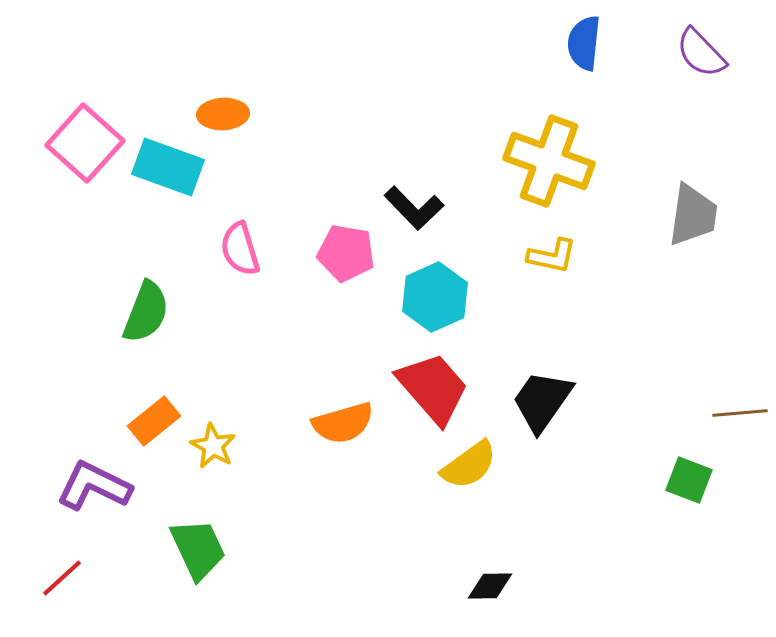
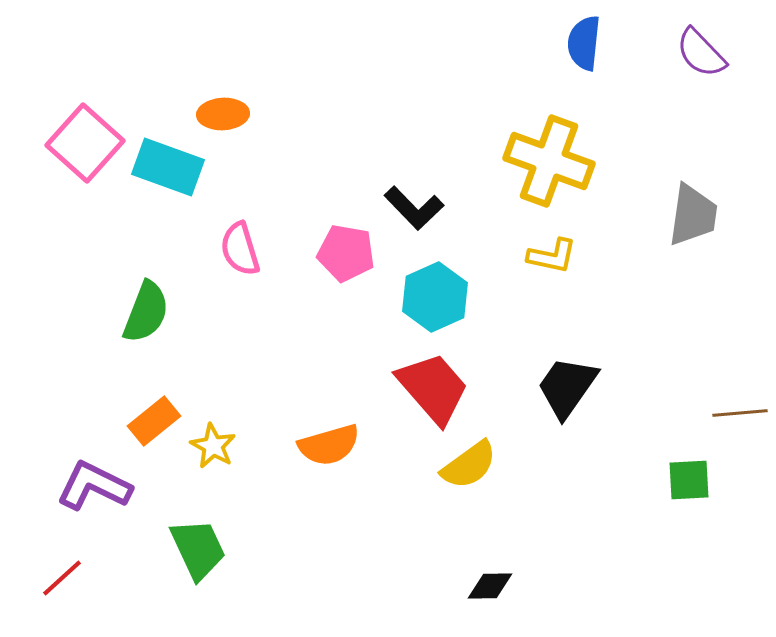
black trapezoid: moved 25 px right, 14 px up
orange semicircle: moved 14 px left, 22 px down
green square: rotated 24 degrees counterclockwise
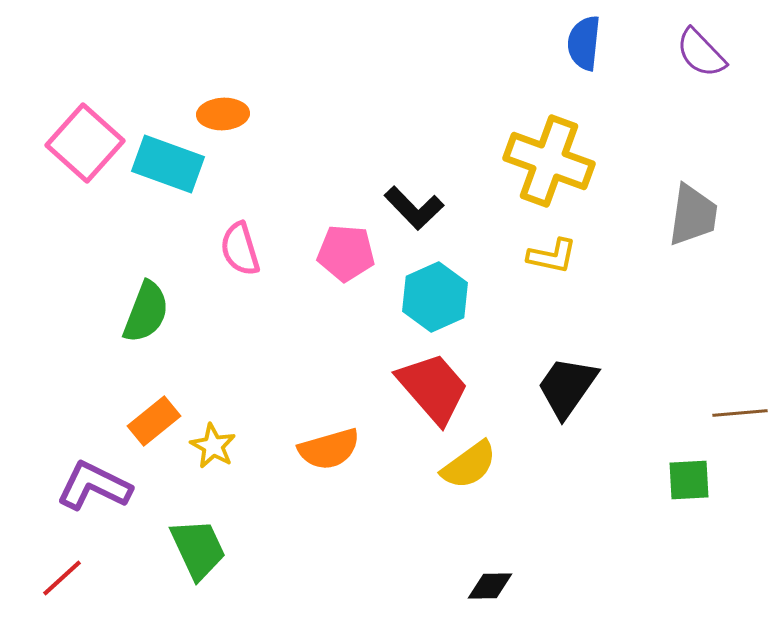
cyan rectangle: moved 3 px up
pink pentagon: rotated 6 degrees counterclockwise
orange semicircle: moved 4 px down
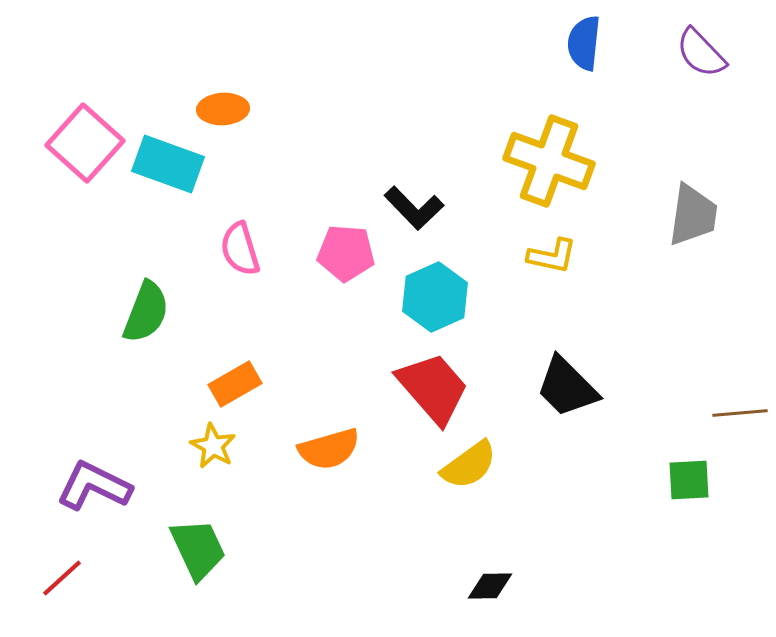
orange ellipse: moved 5 px up
black trapezoid: rotated 80 degrees counterclockwise
orange rectangle: moved 81 px right, 37 px up; rotated 9 degrees clockwise
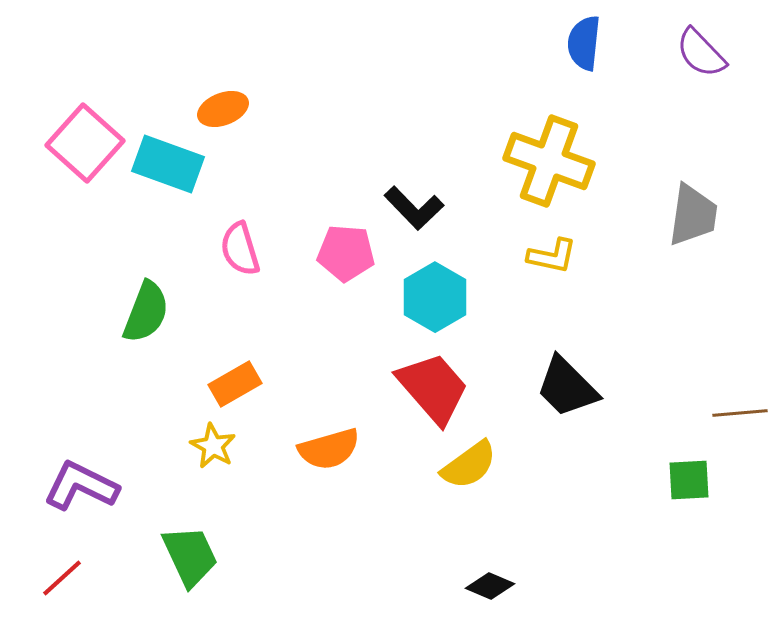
orange ellipse: rotated 18 degrees counterclockwise
cyan hexagon: rotated 6 degrees counterclockwise
purple L-shape: moved 13 px left
green trapezoid: moved 8 px left, 7 px down
black diamond: rotated 24 degrees clockwise
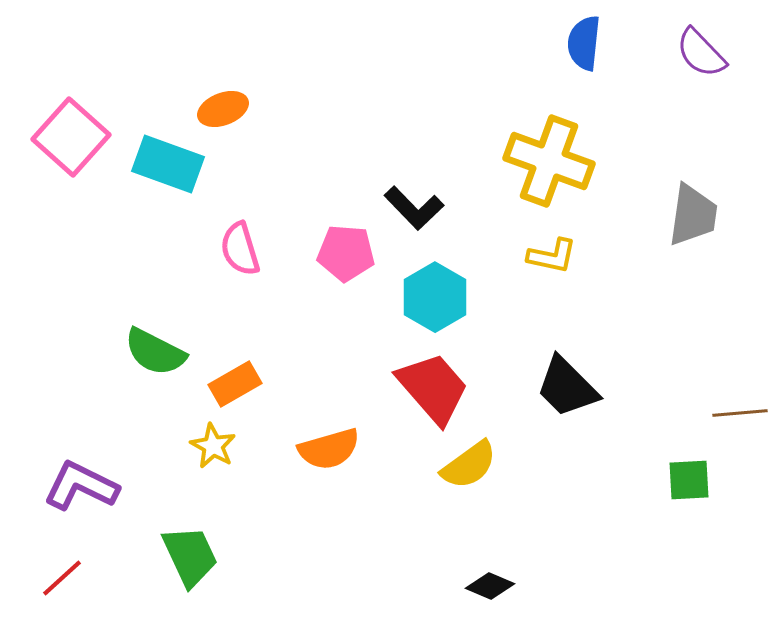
pink square: moved 14 px left, 6 px up
green semicircle: moved 9 px right, 40 px down; rotated 96 degrees clockwise
